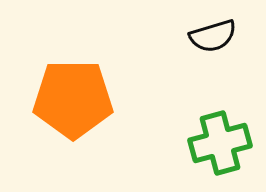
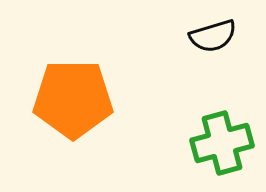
green cross: moved 2 px right
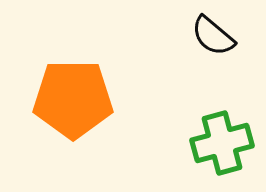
black semicircle: rotated 57 degrees clockwise
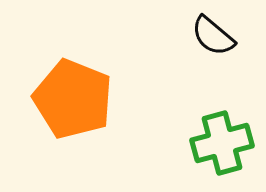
orange pentagon: rotated 22 degrees clockwise
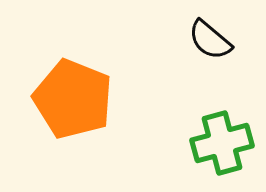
black semicircle: moved 3 px left, 4 px down
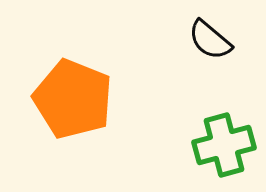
green cross: moved 2 px right, 2 px down
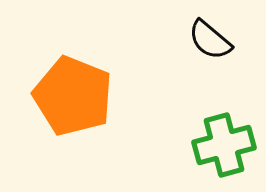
orange pentagon: moved 3 px up
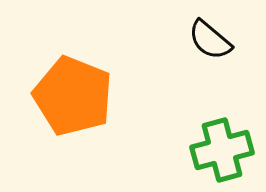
green cross: moved 2 px left, 5 px down
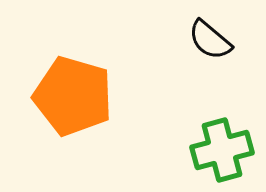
orange pentagon: rotated 6 degrees counterclockwise
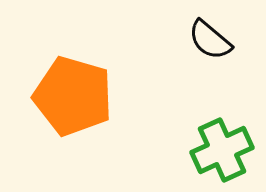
green cross: rotated 10 degrees counterclockwise
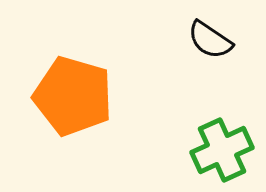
black semicircle: rotated 6 degrees counterclockwise
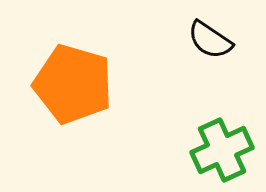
orange pentagon: moved 12 px up
